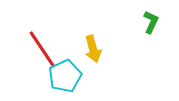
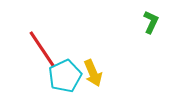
yellow arrow: moved 24 px down; rotated 8 degrees counterclockwise
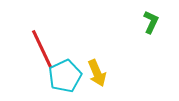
red line: rotated 9 degrees clockwise
yellow arrow: moved 4 px right
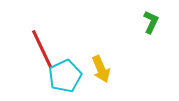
yellow arrow: moved 4 px right, 4 px up
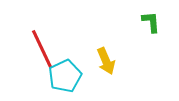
green L-shape: rotated 30 degrees counterclockwise
yellow arrow: moved 5 px right, 8 px up
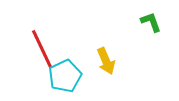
green L-shape: rotated 15 degrees counterclockwise
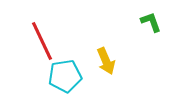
red line: moved 8 px up
cyan pentagon: rotated 16 degrees clockwise
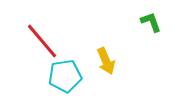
red line: rotated 15 degrees counterclockwise
